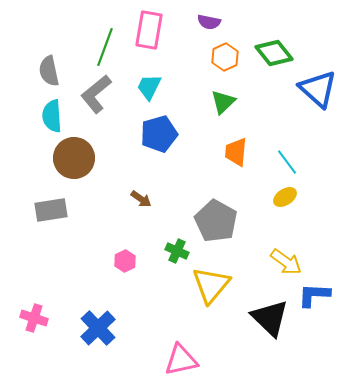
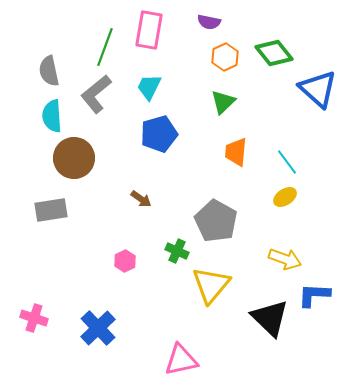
yellow arrow: moved 1 px left, 3 px up; rotated 16 degrees counterclockwise
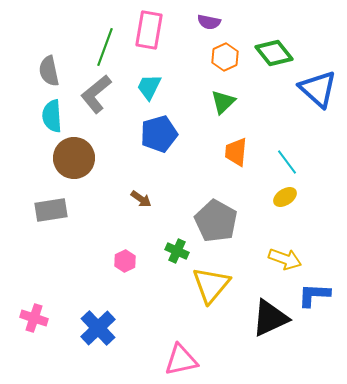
black triangle: rotated 51 degrees clockwise
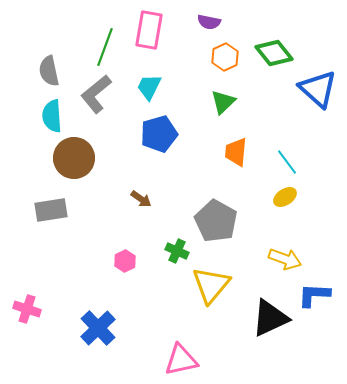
pink cross: moved 7 px left, 9 px up
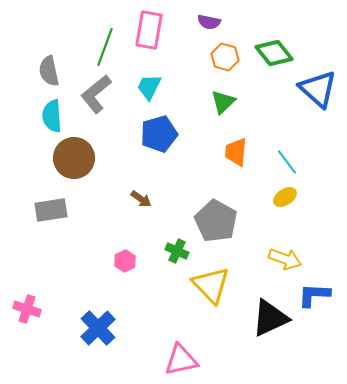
orange hexagon: rotated 20 degrees counterclockwise
yellow triangle: rotated 24 degrees counterclockwise
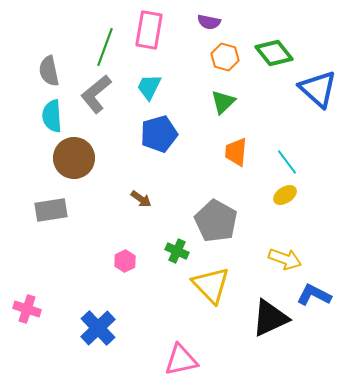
yellow ellipse: moved 2 px up
blue L-shape: rotated 24 degrees clockwise
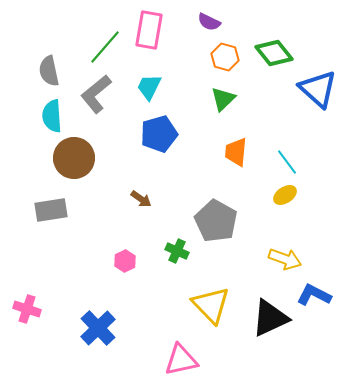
purple semicircle: rotated 15 degrees clockwise
green line: rotated 21 degrees clockwise
green triangle: moved 3 px up
yellow triangle: moved 20 px down
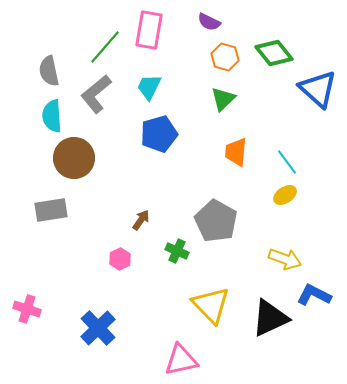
brown arrow: moved 21 px down; rotated 90 degrees counterclockwise
pink hexagon: moved 5 px left, 2 px up
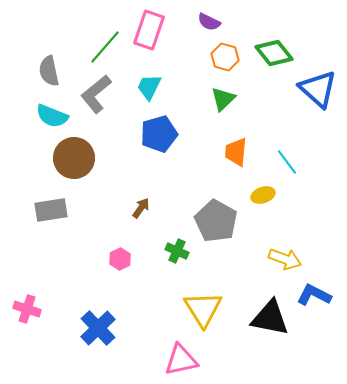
pink rectangle: rotated 9 degrees clockwise
cyan semicircle: rotated 64 degrees counterclockwise
yellow ellipse: moved 22 px left; rotated 15 degrees clockwise
brown arrow: moved 12 px up
yellow triangle: moved 8 px left, 4 px down; rotated 12 degrees clockwise
black triangle: rotated 36 degrees clockwise
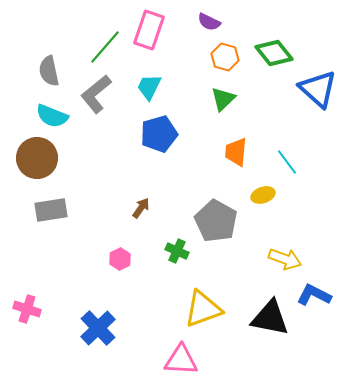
brown circle: moved 37 px left
yellow triangle: rotated 42 degrees clockwise
pink triangle: rotated 15 degrees clockwise
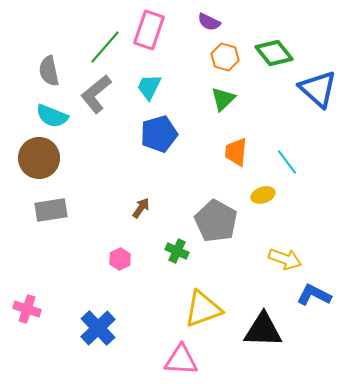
brown circle: moved 2 px right
black triangle: moved 7 px left, 12 px down; rotated 9 degrees counterclockwise
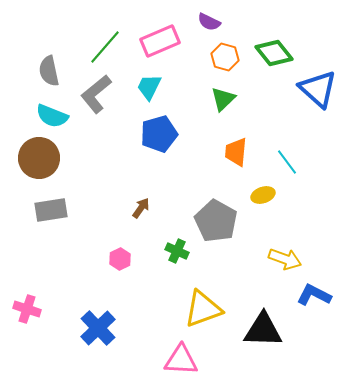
pink rectangle: moved 11 px right, 11 px down; rotated 48 degrees clockwise
